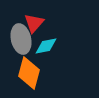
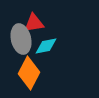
red triangle: rotated 40 degrees clockwise
orange diamond: rotated 12 degrees clockwise
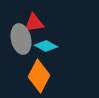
cyan diamond: rotated 40 degrees clockwise
orange diamond: moved 10 px right, 3 px down
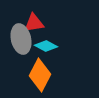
orange diamond: moved 1 px right, 1 px up
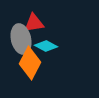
orange diamond: moved 10 px left, 12 px up
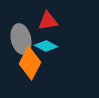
red triangle: moved 14 px right, 2 px up
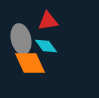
cyan diamond: rotated 25 degrees clockwise
orange diamond: rotated 52 degrees counterclockwise
